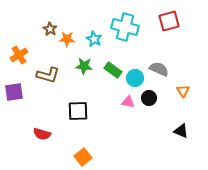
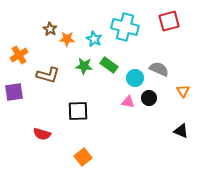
green rectangle: moved 4 px left, 5 px up
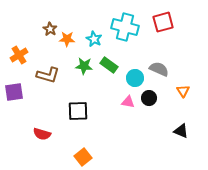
red square: moved 6 px left, 1 px down
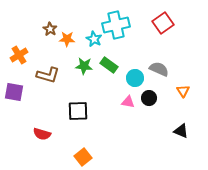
red square: moved 1 px down; rotated 20 degrees counterclockwise
cyan cross: moved 9 px left, 2 px up; rotated 28 degrees counterclockwise
purple square: rotated 18 degrees clockwise
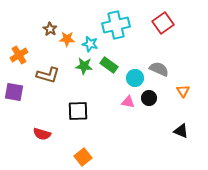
cyan star: moved 4 px left, 5 px down; rotated 14 degrees counterclockwise
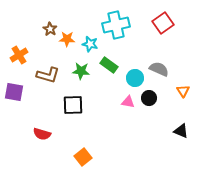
green star: moved 3 px left, 5 px down
black square: moved 5 px left, 6 px up
